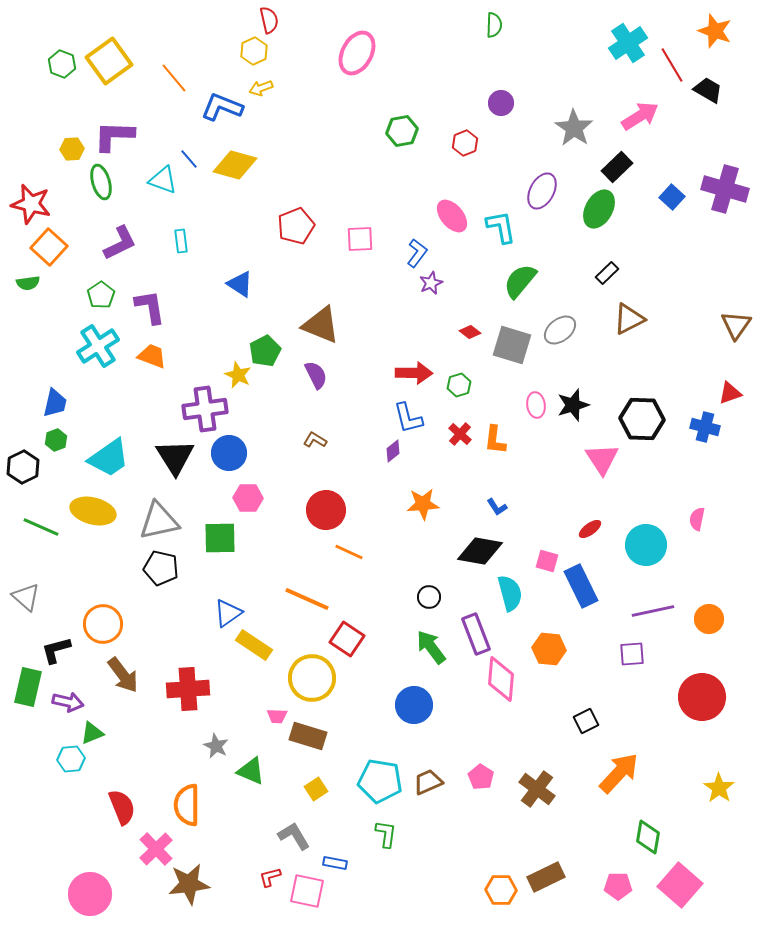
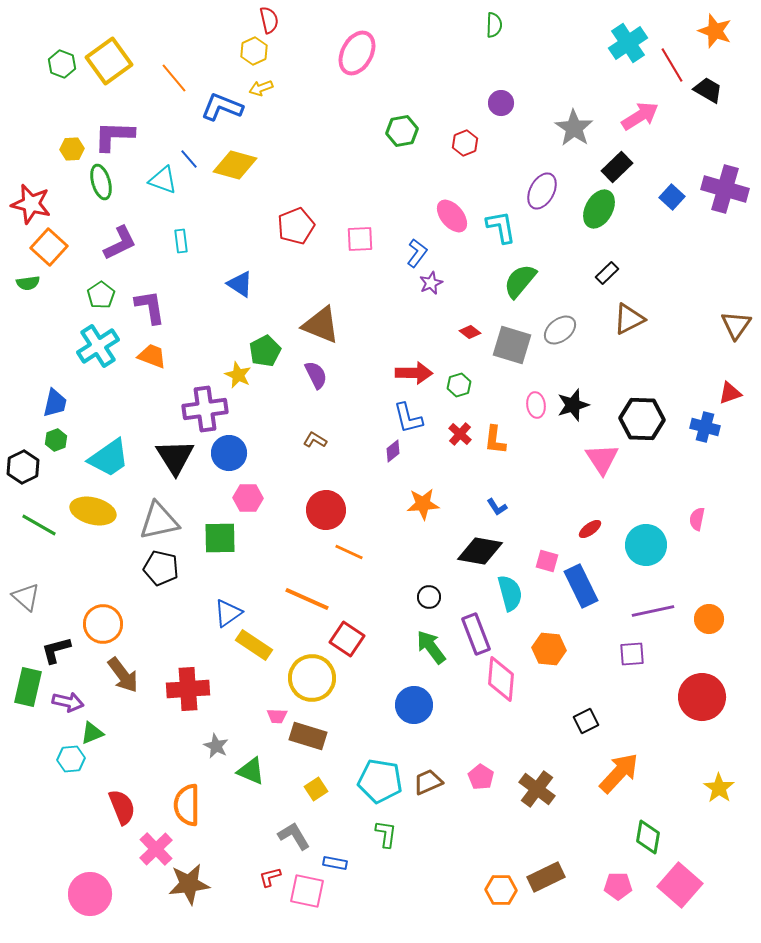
green line at (41, 527): moved 2 px left, 2 px up; rotated 6 degrees clockwise
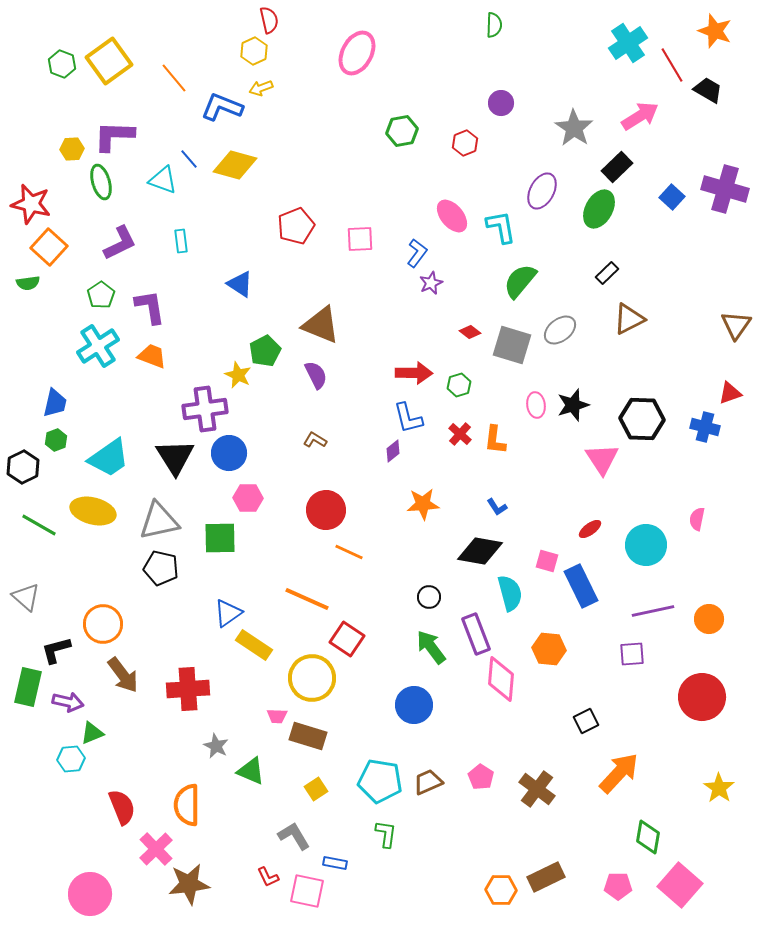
red L-shape at (270, 877): moved 2 px left; rotated 100 degrees counterclockwise
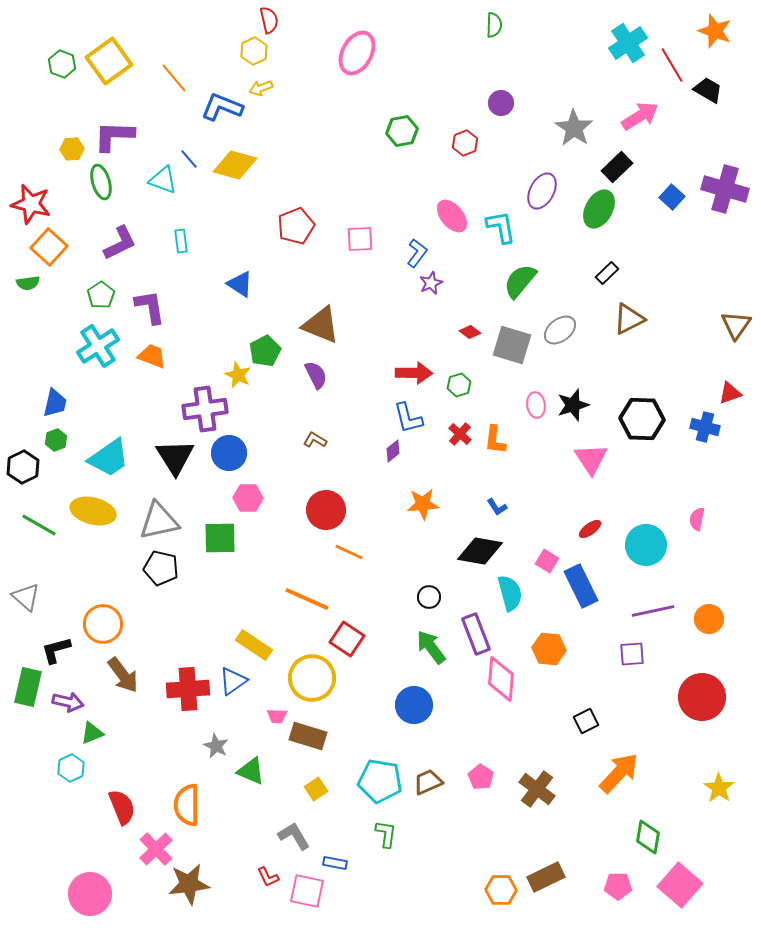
pink triangle at (602, 459): moved 11 px left
pink square at (547, 561): rotated 15 degrees clockwise
blue triangle at (228, 613): moved 5 px right, 68 px down
cyan hexagon at (71, 759): moved 9 px down; rotated 20 degrees counterclockwise
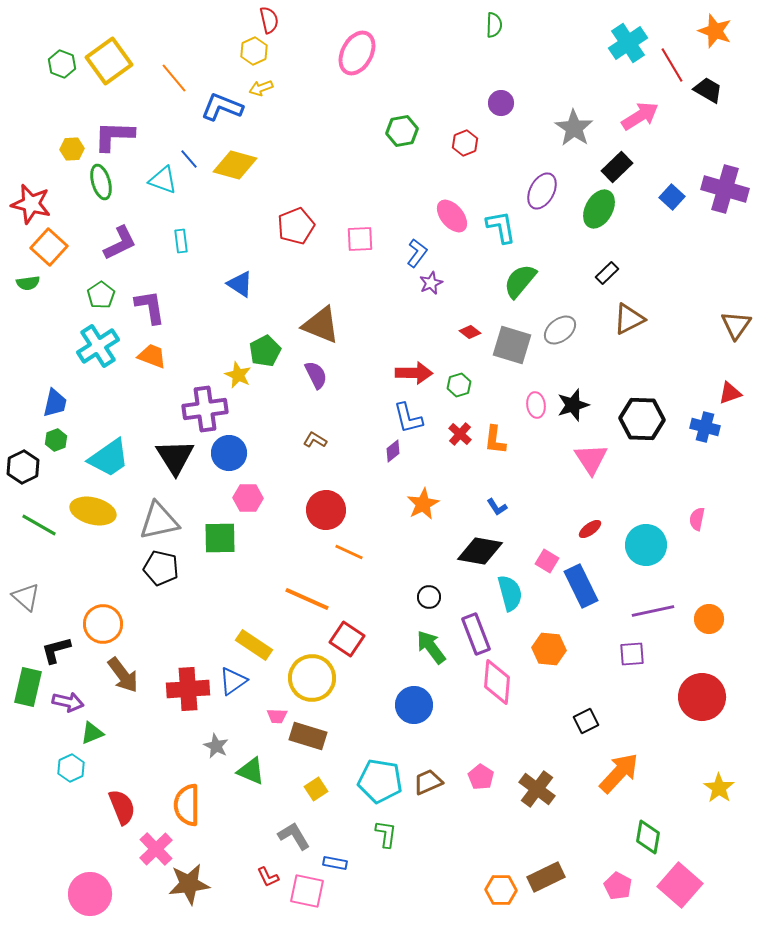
orange star at (423, 504): rotated 24 degrees counterclockwise
pink diamond at (501, 679): moved 4 px left, 3 px down
pink pentagon at (618, 886): rotated 28 degrees clockwise
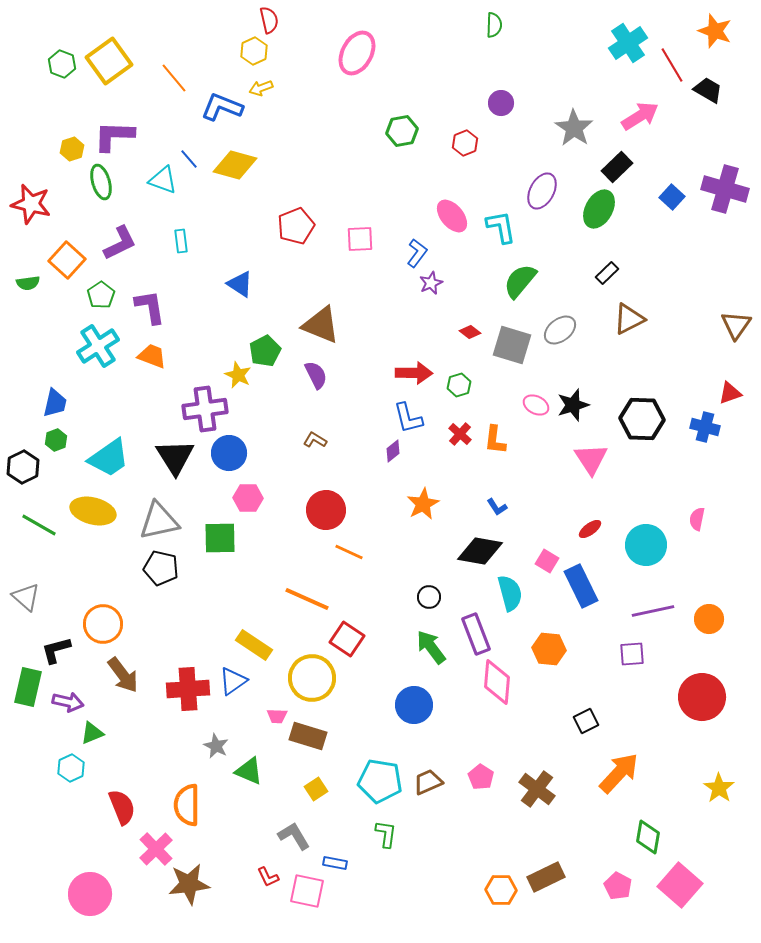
yellow hexagon at (72, 149): rotated 15 degrees counterclockwise
orange square at (49, 247): moved 18 px right, 13 px down
pink ellipse at (536, 405): rotated 55 degrees counterclockwise
green triangle at (251, 771): moved 2 px left
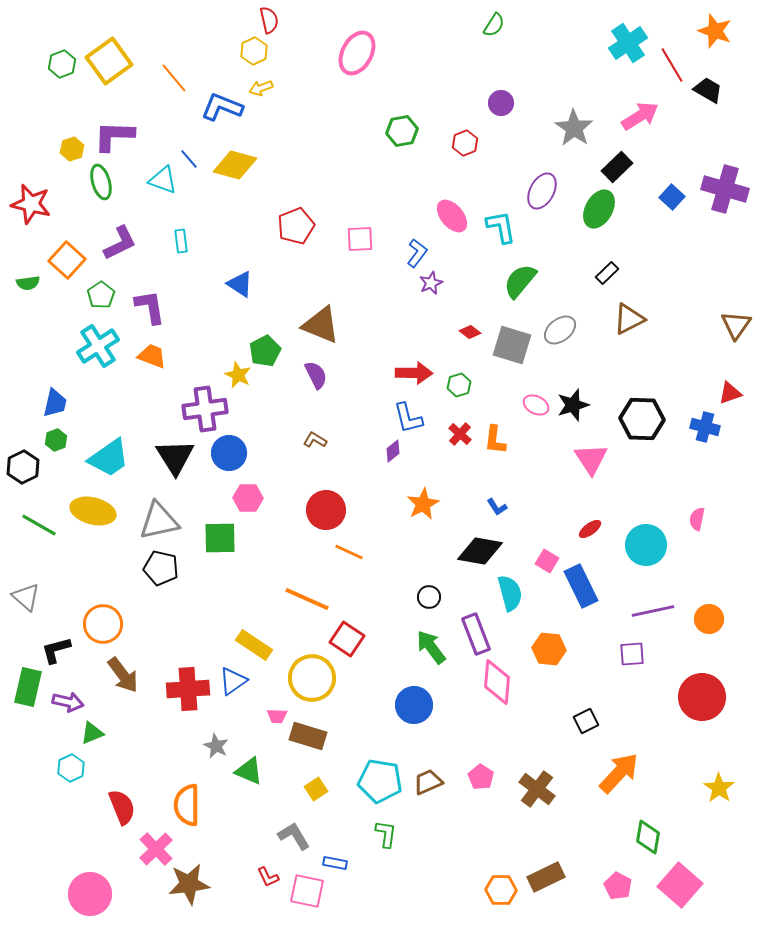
green semicircle at (494, 25): rotated 30 degrees clockwise
green hexagon at (62, 64): rotated 20 degrees clockwise
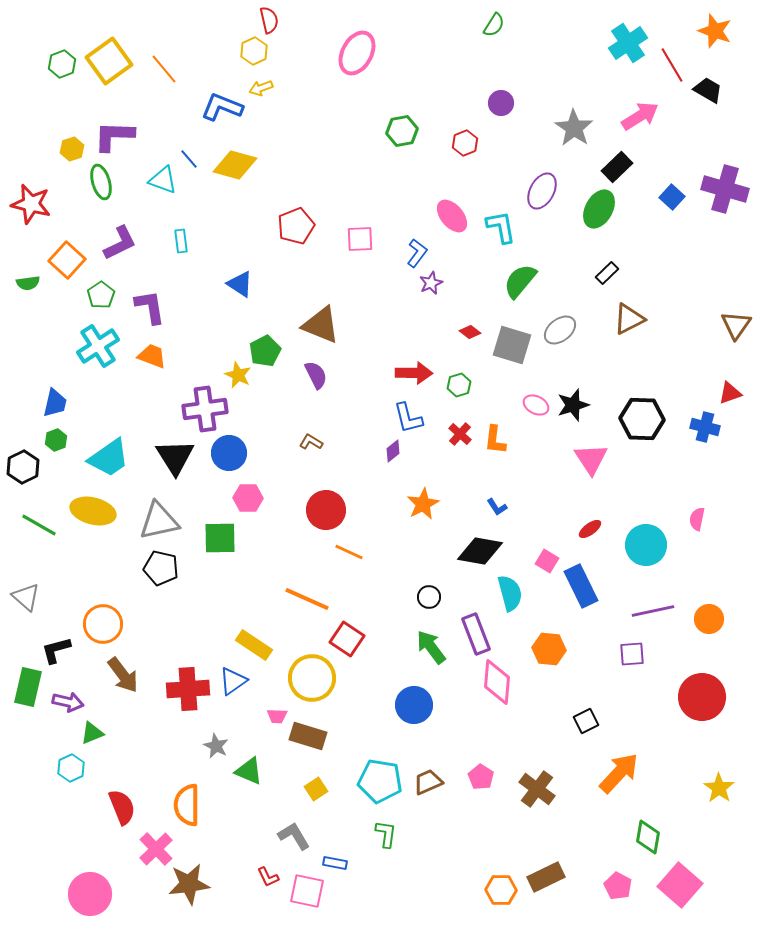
orange line at (174, 78): moved 10 px left, 9 px up
brown L-shape at (315, 440): moved 4 px left, 2 px down
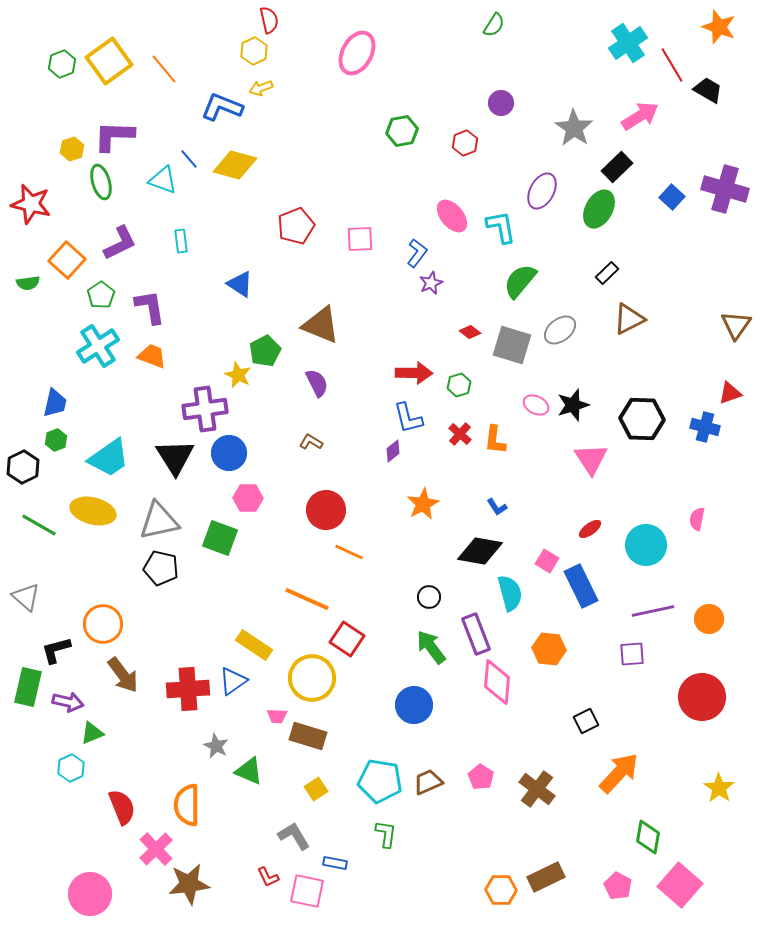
orange star at (715, 31): moved 4 px right, 4 px up
purple semicircle at (316, 375): moved 1 px right, 8 px down
green square at (220, 538): rotated 21 degrees clockwise
